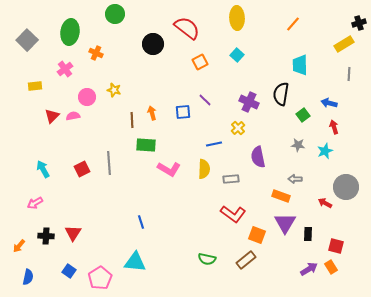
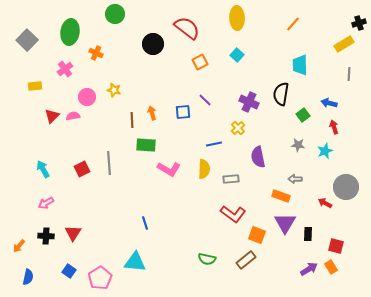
pink arrow at (35, 203): moved 11 px right
blue line at (141, 222): moved 4 px right, 1 px down
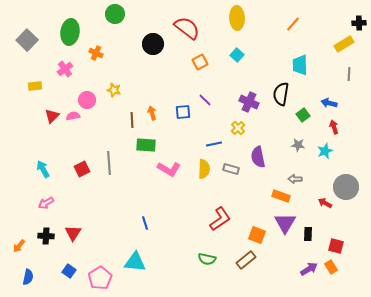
black cross at (359, 23): rotated 16 degrees clockwise
pink circle at (87, 97): moved 3 px down
gray rectangle at (231, 179): moved 10 px up; rotated 21 degrees clockwise
red L-shape at (233, 214): moved 13 px left, 5 px down; rotated 70 degrees counterclockwise
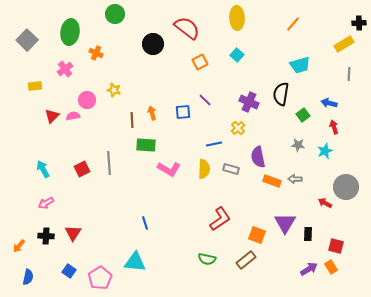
cyan trapezoid at (300, 65): rotated 105 degrees counterclockwise
orange rectangle at (281, 196): moved 9 px left, 15 px up
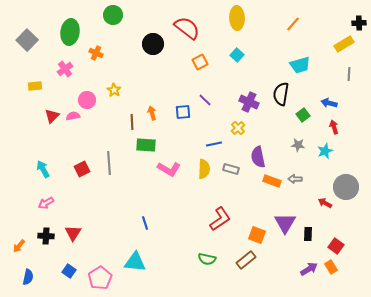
green circle at (115, 14): moved 2 px left, 1 px down
yellow star at (114, 90): rotated 16 degrees clockwise
brown line at (132, 120): moved 2 px down
red square at (336, 246): rotated 21 degrees clockwise
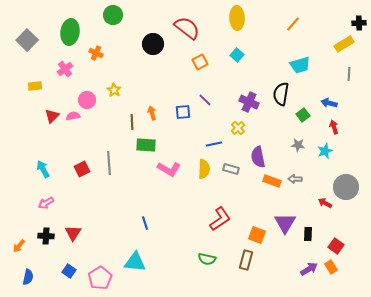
brown rectangle at (246, 260): rotated 36 degrees counterclockwise
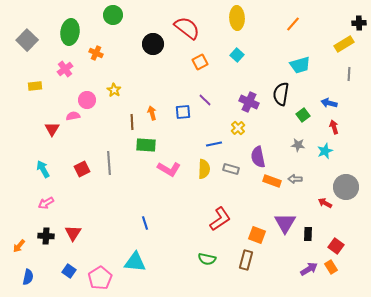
red triangle at (52, 116): moved 13 px down; rotated 14 degrees counterclockwise
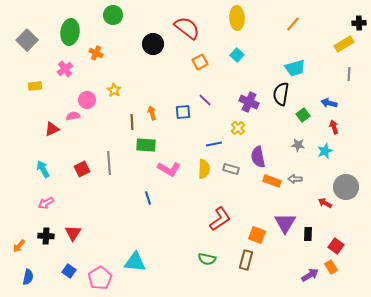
cyan trapezoid at (300, 65): moved 5 px left, 3 px down
red triangle at (52, 129): rotated 35 degrees clockwise
blue line at (145, 223): moved 3 px right, 25 px up
purple arrow at (309, 269): moved 1 px right, 6 px down
